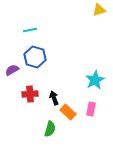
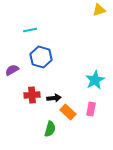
blue hexagon: moved 6 px right
red cross: moved 2 px right, 1 px down
black arrow: rotated 104 degrees clockwise
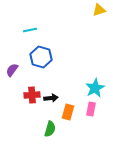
purple semicircle: rotated 24 degrees counterclockwise
cyan star: moved 8 px down
black arrow: moved 3 px left
orange rectangle: rotated 63 degrees clockwise
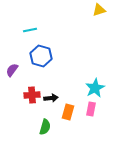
blue hexagon: moved 1 px up
green semicircle: moved 5 px left, 2 px up
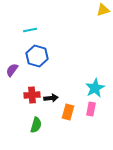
yellow triangle: moved 4 px right
blue hexagon: moved 4 px left
green semicircle: moved 9 px left, 2 px up
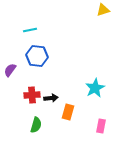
blue hexagon: rotated 10 degrees counterclockwise
purple semicircle: moved 2 px left
pink rectangle: moved 10 px right, 17 px down
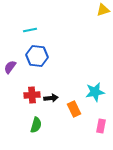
purple semicircle: moved 3 px up
cyan star: moved 4 px down; rotated 18 degrees clockwise
orange rectangle: moved 6 px right, 3 px up; rotated 42 degrees counterclockwise
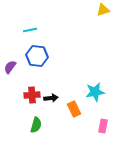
pink rectangle: moved 2 px right
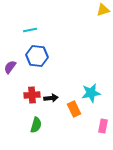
cyan star: moved 4 px left, 1 px down
